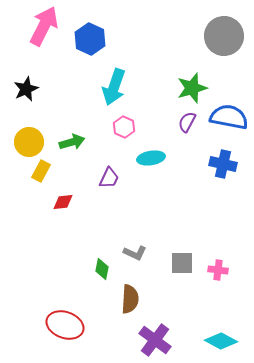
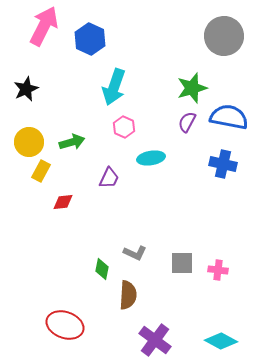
brown semicircle: moved 2 px left, 4 px up
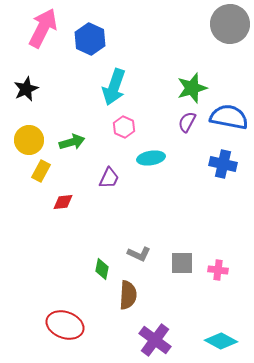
pink arrow: moved 1 px left, 2 px down
gray circle: moved 6 px right, 12 px up
yellow circle: moved 2 px up
gray L-shape: moved 4 px right, 1 px down
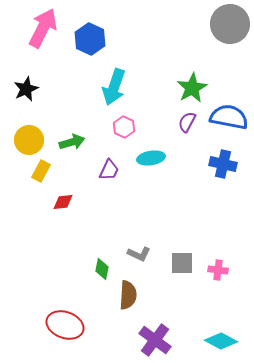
green star: rotated 12 degrees counterclockwise
purple trapezoid: moved 8 px up
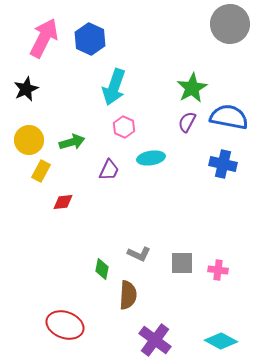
pink arrow: moved 1 px right, 10 px down
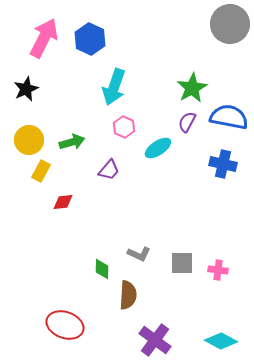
cyan ellipse: moved 7 px right, 10 px up; rotated 24 degrees counterclockwise
purple trapezoid: rotated 15 degrees clockwise
green diamond: rotated 10 degrees counterclockwise
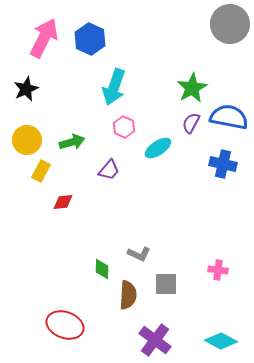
purple semicircle: moved 4 px right, 1 px down
yellow circle: moved 2 px left
gray square: moved 16 px left, 21 px down
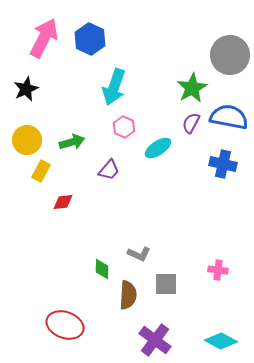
gray circle: moved 31 px down
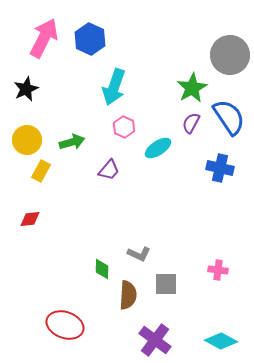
blue semicircle: rotated 45 degrees clockwise
blue cross: moved 3 px left, 4 px down
red diamond: moved 33 px left, 17 px down
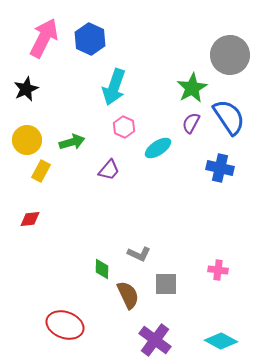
brown semicircle: rotated 28 degrees counterclockwise
